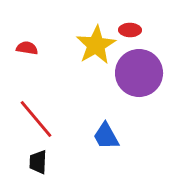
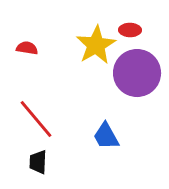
purple circle: moved 2 px left
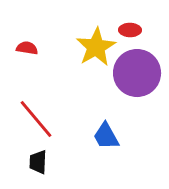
yellow star: moved 2 px down
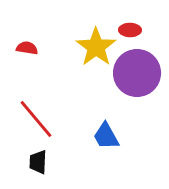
yellow star: rotated 6 degrees counterclockwise
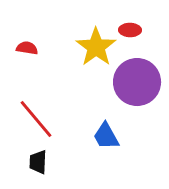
purple circle: moved 9 px down
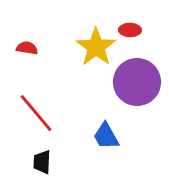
red line: moved 6 px up
black trapezoid: moved 4 px right
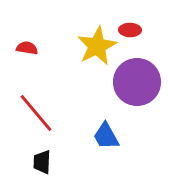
yellow star: moved 1 px right, 1 px up; rotated 9 degrees clockwise
